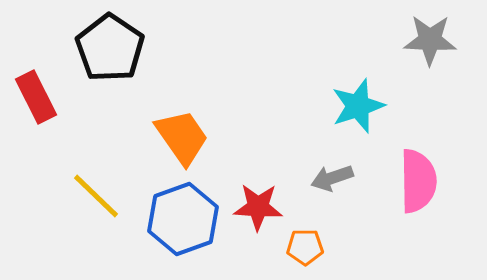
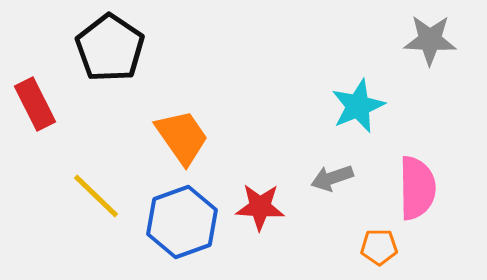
red rectangle: moved 1 px left, 7 px down
cyan star: rotated 4 degrees counterclockwise
pink semicircle: moved 1 px left, 7 px down
red star: moved 2 px right
blue hexagon: moved 1 px left, 3 px down
orange pentagon: moved 74 px right
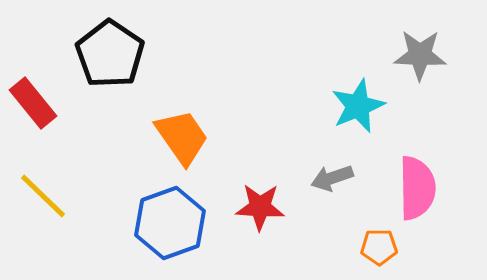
gray star: moved 10 px left, 15 px down
black pentagon: moved 6 px down
red rectangle: moved 2 px left, 1 px up; rotated 12 degrees counterclockwise
yellow line: moved 53 px left
blue hexagon: moved 12 px left, 1 px down
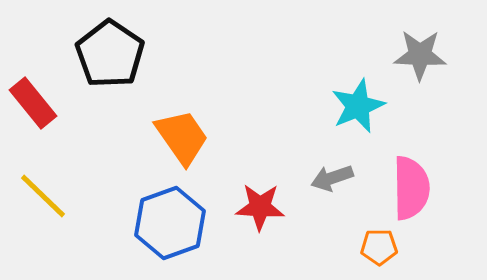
pink semicircle: moved 6 px left
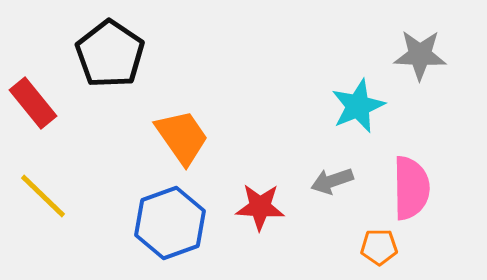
gray arrow: moved 3 px down
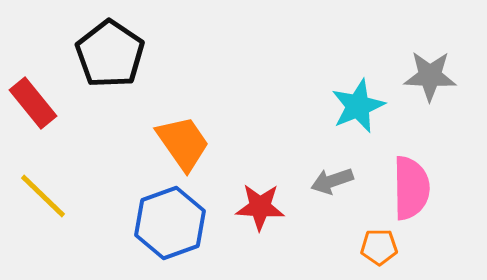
gray star: moved 10 px right, 21 px down
orange trapezoid: moved 1 px right, 6 px down
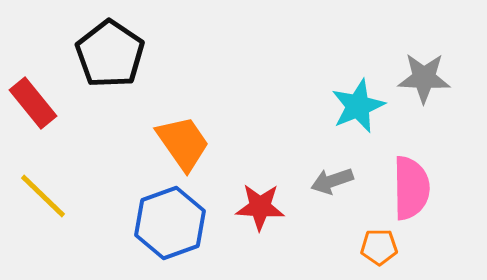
gray star: moved 6 px left, 2 px down
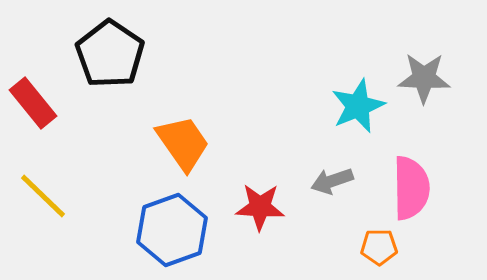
blue hexagon: moved 2 px right, 7 px down
